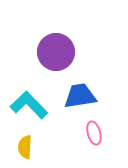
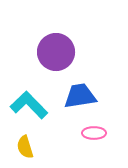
pink ellipse: rotated 75 degrees counterclockwise
yellow semicircle: rotated 20 degrees counterclockwise
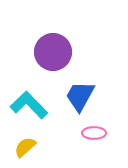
purple circle: moved 3 px left
blue trapezoid: rotated 52 degrees counterclockwise
yellow semicircle: rotated 65 degrees clockwise
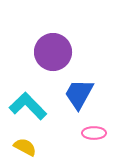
blue trapezoid: moved 1 px left, 2 px up
cyan L-shape: moved 1 px left, 1 px down
yellow semicircle: rotated 70 degrees clockwise
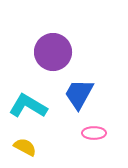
cyan L-shape: rotated 15 degrees counterclockwise
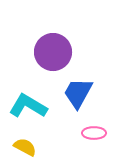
blue trapezoid: moved 1 px left, 1 px up
